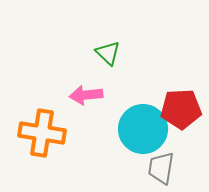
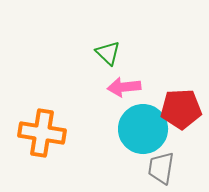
pink arrow: moved 38 px right, 8 px up
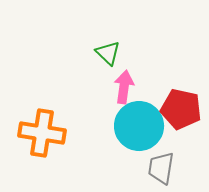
pink arrow: rotated 104 degrees clockwise
red pentagon: rotated 15 degrees clockwise
cyan circle: moved 4 px left, 3 px up
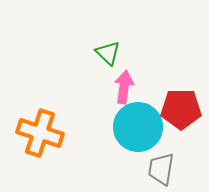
red pentagon: rotated 12 degrees counterclockwise
cyan circle: moved 1 px left, 1 px down
orange cross: moved 2 px left; rotated 9 degrees clockwise
gray trapezoid: moved 1 px down
